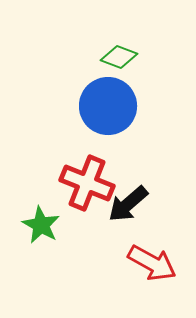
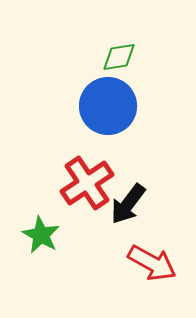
green diamond: rotated 30 degrees counterclockwise
red cross: rotated 34 degrees clockwise
black arrow: rotated 12 degrees counterclockwise
green star: moved 10 px down
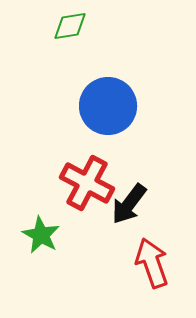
green diamond: moved 49 px left, 31 px up
red cross: rotated 28 degrees counterclockwise
black arrow: moved 1 px right
red arrow: rotated 138 degrees counterclockwise
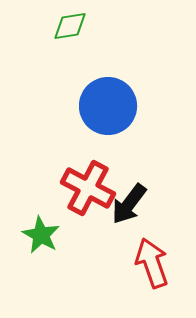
red cross: moved 1 px right, 5 px down
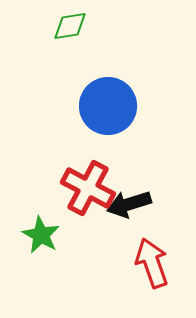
black arrow: rotated 36 degrees clockwise
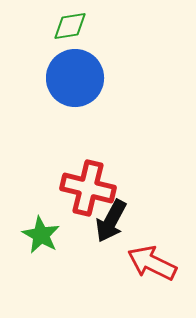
blue circle: moved 33 px left, 28 px up
red cross: rotated 14 degrees counterclockwise
black arrow: moved 18 px left, 17 px down; rotated 45 degrees counterclockwise
red arrow: rotated 45 degrees counterclockwise
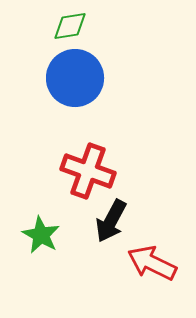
red cross: moved 17 px up; rotated 6 degrees clockwise
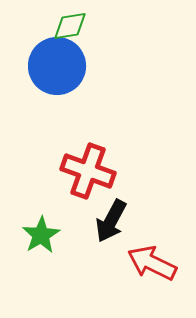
blue circle: moved 18 px left, 12 px up
green star: rotated 12 degrees clockwise
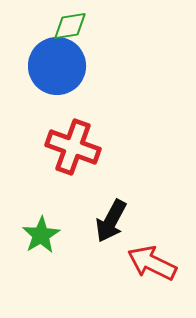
red cross: moved 15 px left, 24 px up
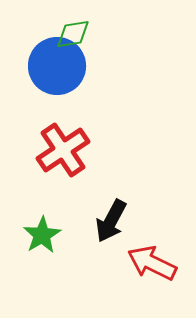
green diamond: moved 3 px right, 8 px down
red cross: moved 10 px left, 3 px down; rotated 36 degrees clockwise
green star: moved 1 px right
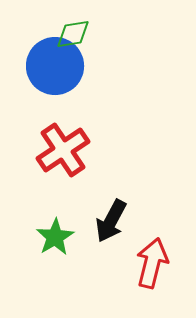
blue circle: moved 2 px left
green star: moved 13 px right, 2 px down
red arrow: rotated 78 degrees clockwise
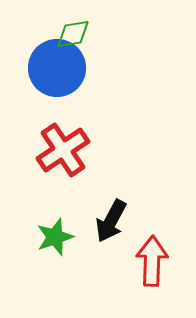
blue circle: moved 2 px right, 2 px down
green star: rotated 12 degrees clockwise
red arrow: moved 2 px up; rotated 12 degrees counterclockwise
